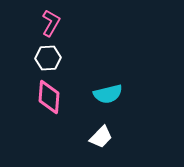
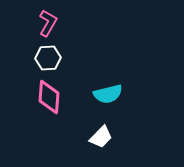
pink L-shape: moved 3 px left
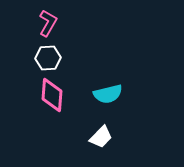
pink diamond: moved 3 px right, 2 px up
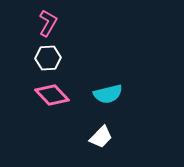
pink diamond: rotated 48 degrees counterclockwise
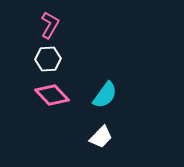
pink L-shape: moved 2 px right, 2 px down
white hexagon: moved 1 px down
cyan semicircle: moved 3 px left, 1 px down; rotated 40 degrees counterclockwise
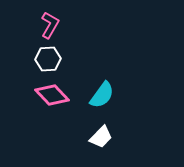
cyan semicircle: moved 3 px left
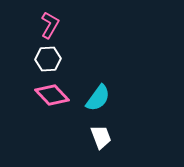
cyan semicircle: moved 4 px left, 3 px down
white trapezoid: rotated 65 degrees counterclockwise
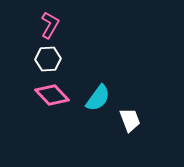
white trapezoid: moved 29 px right, 17 px up
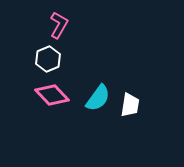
pink L-shape: moved 9 px right
white hexagon: rotated 20 degrees counterclockwise
white trapezoid: moved 15 px up; rotated 30 degrees clockwise
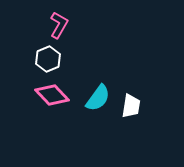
white trapezoid: moved 1 px right, 1 px down
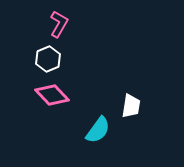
pink L-shape: moved 1 px up
cyan semicircle: moved 32 px down
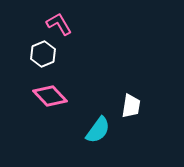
pink L-shape: rotated 60 degrees counterclockwise
white hexagon: moved 5 px left, 5 px up
pink diamond: moved 2 px left, 1 px down
